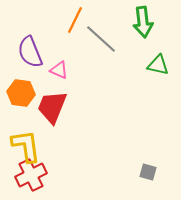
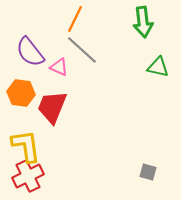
orange line: moved 1 px up
gray line: moved 19 px left, 11 px down
purple semicircle: rotated 16 degrees counterclockwise
green triangle: moved 2 px down
pink triangle: moved 3 px up
red cross: moved 3 px left, 1 px down
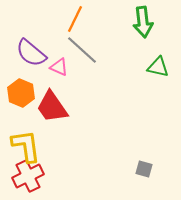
purple semicircle: moved 1 px right, 1 px down; rotated 12 degrees counterclockwise
orange hexagon: rotated 16 degrees clockwise
red trapezoid: rotated 57 degrees counterclockwise
gray square: moved 4 px left, 3 px up
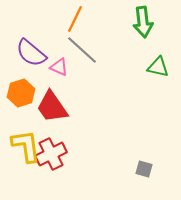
orange hexagon: rotated 20 degrees clockwise
red cross: moved 23 px right, 22 px up
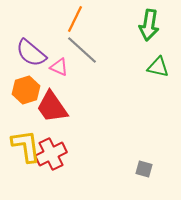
green arrow: moved 6 px right, 3 px down; rotated 16 degrees clockwise
orange hexagon: moved 5 px right, 3 px up
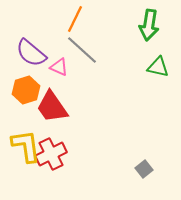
gray square: rotated 36 degrees clockwise
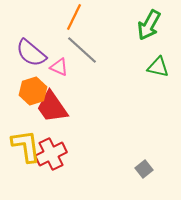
orange line: moved 1 px left, 2 px up
green arrow: rotated 20 degrees clockwise
orange hexagon: moved 7 px right, 1 px down
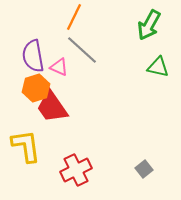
purple semicircle: moved 2 px right, 3 px down; rotated 40 degrees clockwise
orange hexagon: moved 3 px right, 3 px up
red cross: moved 25 px right, 16 px down
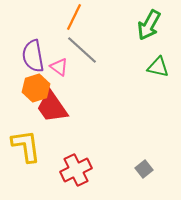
pink triangle: rotated 12 degrees clockwise
